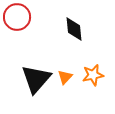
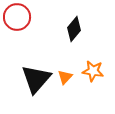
black diamond: rotated 45 degrees clockwise
orange star: moved 4 px up; rotated 20 degrees clockwise
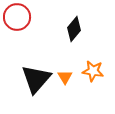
orange triangle: rotated 14 degrees counterclockwise
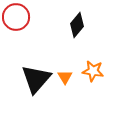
red circle: moved 1 px left
black diamond: moved 3 px right, 4 px up
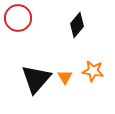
red circle: moved 2 px right, 1 px down
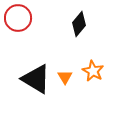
black diamond: moved 2 px right, 1 px up
orange star: rotated 20 degrees clockwise
black triangle: rotated 40 degrees counterclockwise
